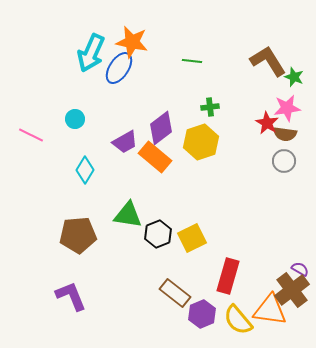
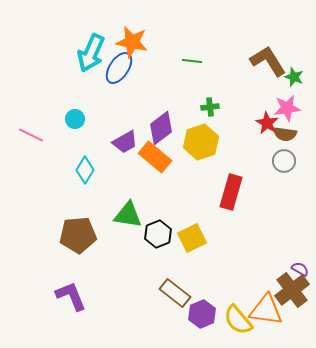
red rectangle: moved 3 px right, 84 px up
orange triangle: moved 4 px left
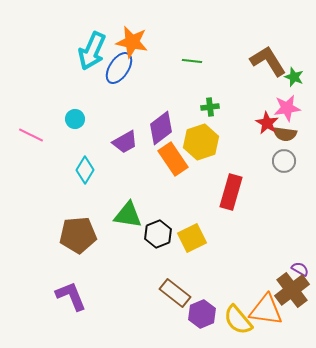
cyan arrow: moved 1 px right, 2 px up
orange rectangle: moved 18 px right, 2 px down; rotated 16 degrees clockwise
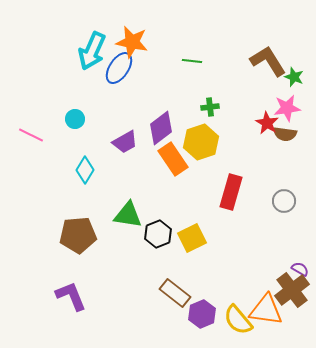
gray circle: moved 40 px down
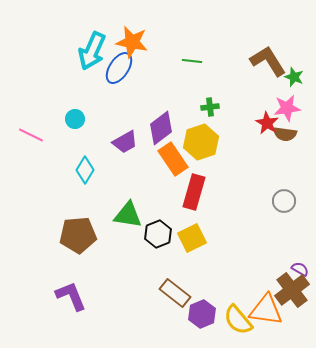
red rectangle: moved 37 px left
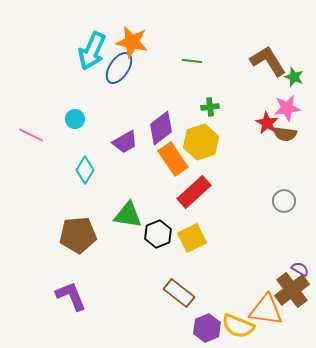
red rectangle: rotated 32 degrees clockwise
brown rectangle: moved 4 px right
purple hexagon: moved 5 px right, 14 px down
yellow semicircle: moved 6 px down; rotated 28 degrees counterclockwise
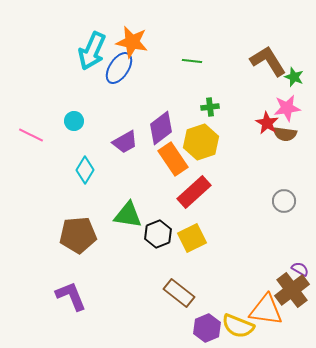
cyan circle: moved 1 px left, 2 px down
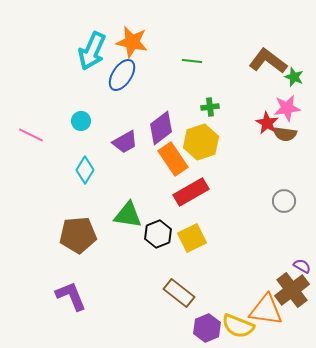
brown L-shape: rotated 21 degrees counterclockwise
blue ellipse: moved 3 px right, 7 px down
cyan circle: moved 7 px right
red rectangle: moved 3 px left; rotated 12 degrees clockwise
purple semicircle: moved 2 px right, 3 px up
